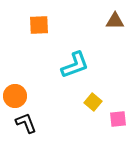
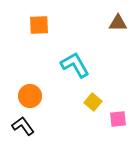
brown triangle: moved 3 px right, 2 px down
cyan L-shape: rotated 100 degrees counterclockwise
orange circle: moved 15 px right
black L-shape: moved 3 px left, 3 px down; rotated 15 degrees counterclockwise
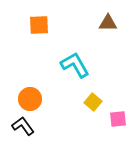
brown triangle: moved 10 px left
orange circle: moved 3 px down
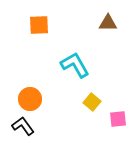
yellow square: moved 1 px left
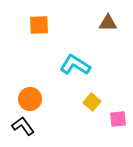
cyan L-shape: rotated 28 degrees counterclockwise
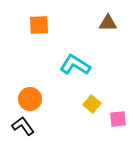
yellow square: moved 2 px down
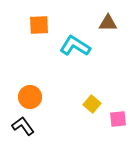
cyan L-shape: moved 19 px up
orange circle: moved 2 px up
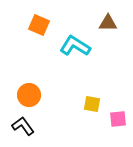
orange square: rotated 25 degrees clockwise
orange circle: moved 1 px left, 2 px up
yellow square: rotated 30 degrees counterclockwise
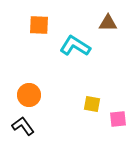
orange square: rotated 20 degrees counterclockwise
